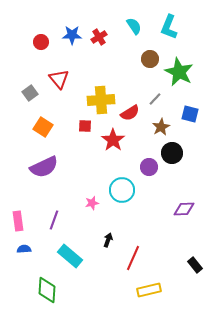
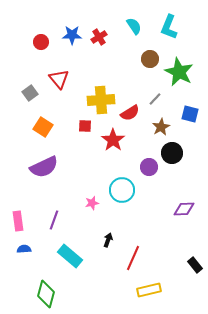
green diamond: moved 1 px left, 4 px down; rotated 12 degrees clockwise
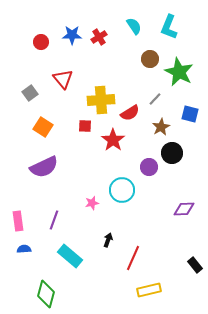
red triangle: moved 4 px right
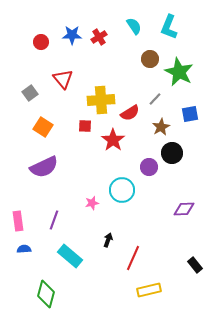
blue square: rotated 24 degrees counterclockwise
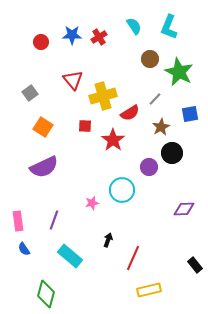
red triangle: moved 10 px right, 1 px down
yellow cross: moved 2 px right, 4 px up; rotated 12 degrees counterclockwise
blue semicircle: rotated 120 degrees counterclockwise
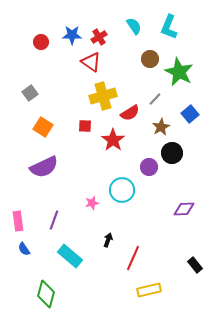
red triangle: moved 18 px right, 18 px up; rotated 15 degrees counterclockwise
blue square: rotated 30 degrees counterclockwise
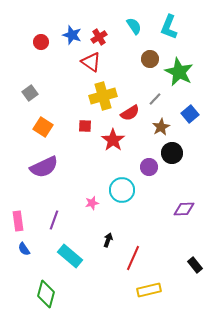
blue star: rotated 18 degrees clockwise
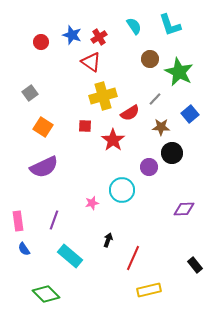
cyan L-shape: moved 1 px right, 2 px up; rotated 40 degrees counterclockwise
brown star: rotated 30 degrees clockwise
green diamond: rotated 60 degrees counterclockwise
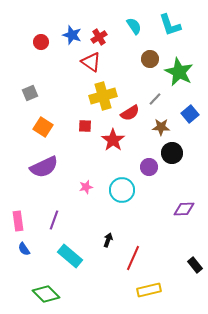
gray square: rotated 14 degrees clockwise
pink star: moved 6 px left, 16 px up
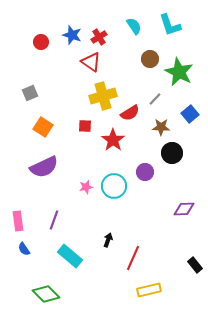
purple circle: moved 4 px left, 5 px down
cyan circle: moved 8 px left, 4 px up
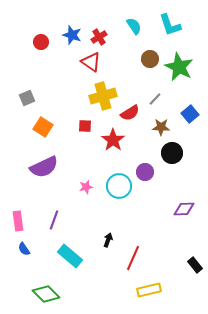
green star: moved 5 px up
gray square: moved 3 px left, 5 px down
cyan circle: moved 5 px right
